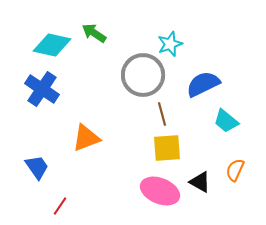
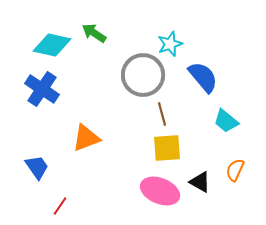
blue semicircle: moved 7 px up; rotated 76 degrees clockwise
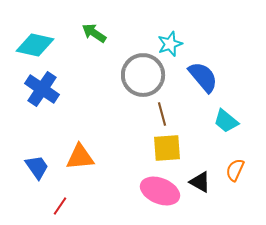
cyan diamond: moved 17 px left
orange triangle: moved 6 px left, 19 px down; rotated 16 degrees clockwise
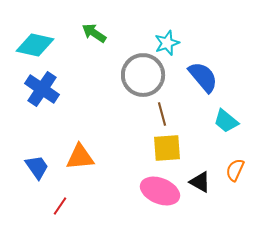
cyan star: moved 3 px left, 1 px up
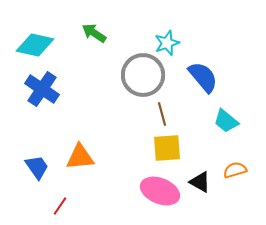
orange semicircle: rotated 50 degrees clockwise
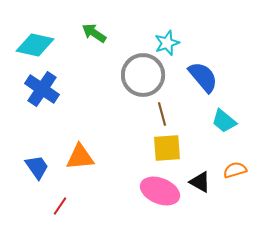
cyan trapezoid: moved 2 px left
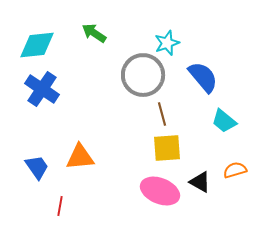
cyan diamond: moved 2 px right; rotated 18 degrees counterclockwise
red line: rotated 24 degrees counterclockwise
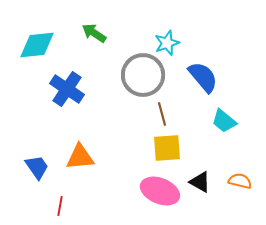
blue cross: moved 25 px right
orange semicircle: moved 5 px right, 11 px down; rotated 30 degrees clockwise
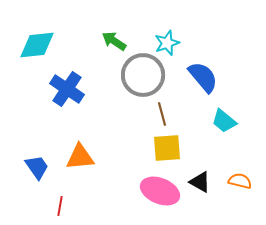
green arrow: moved 20 px right, 8 px down
